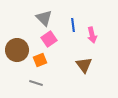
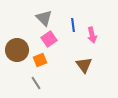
gray line: rotated 40 degrees clockwise
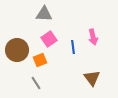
gray triangle: moved 4 px up; rotated 42 degrees counterclockwise
blue line: moved 22 px down
pink arrow: moved 1 px right, 2 px down
brown triangle: moved 8 px right, 13 px down
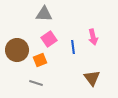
gray line: rotated 40 degrees counterclockwise
